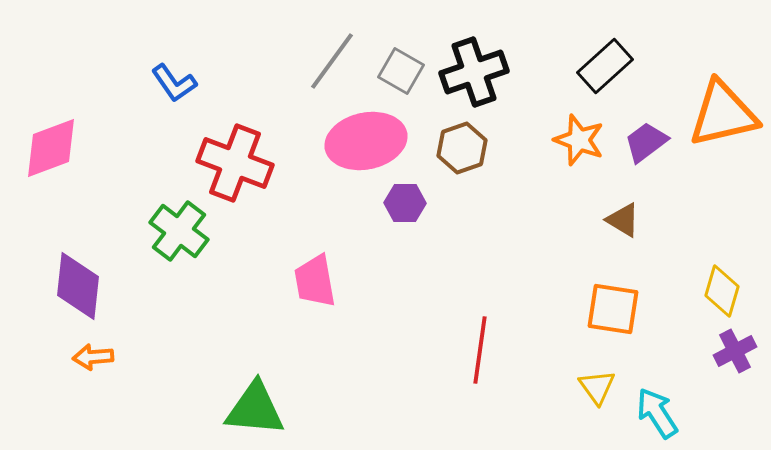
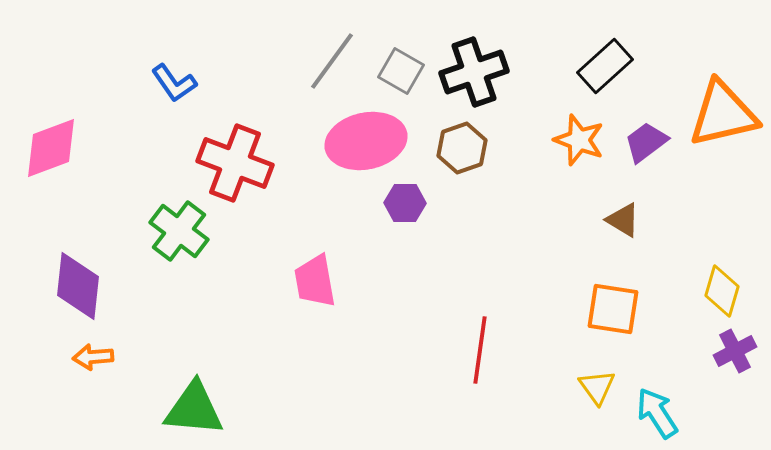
green triangle: moved 61 px left
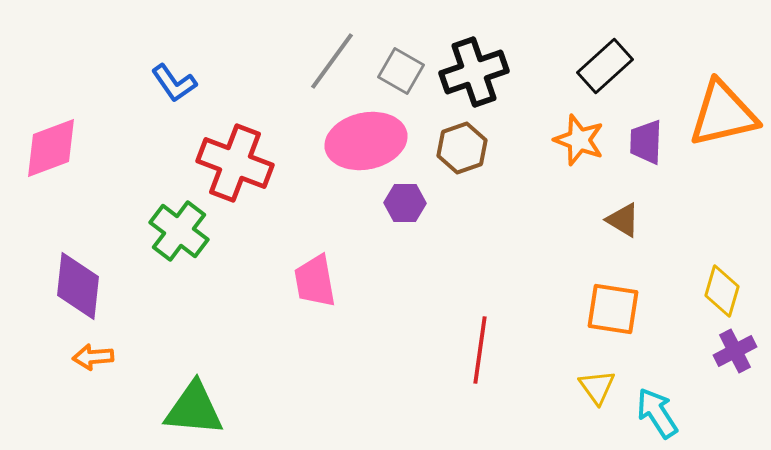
purple trapezoid: rotated 51 degrees counterclockwise
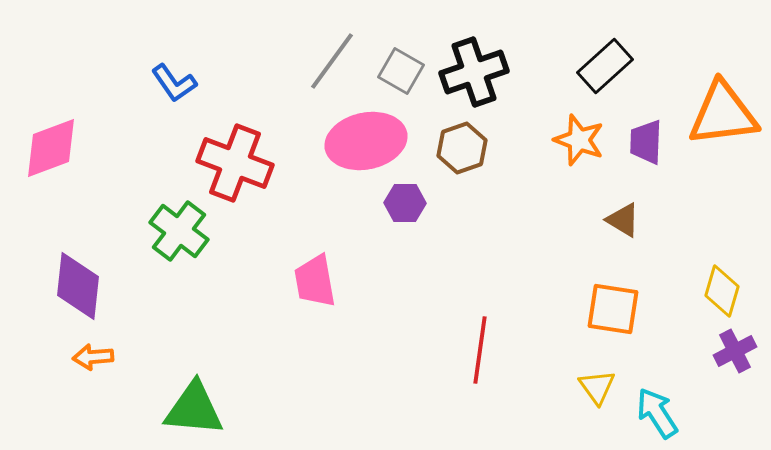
orange triangle: rotated 6 degrees clockwise
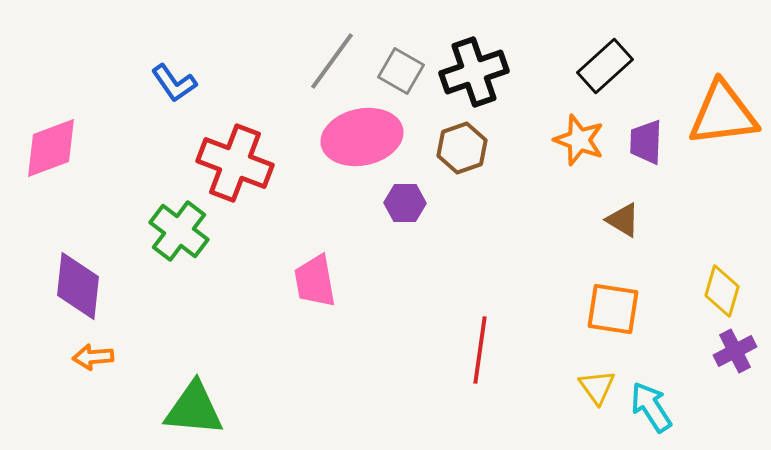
pink ellipse: moved 4 px left, 4 px up
cyan arrow: moved 6 px left, 6 px up
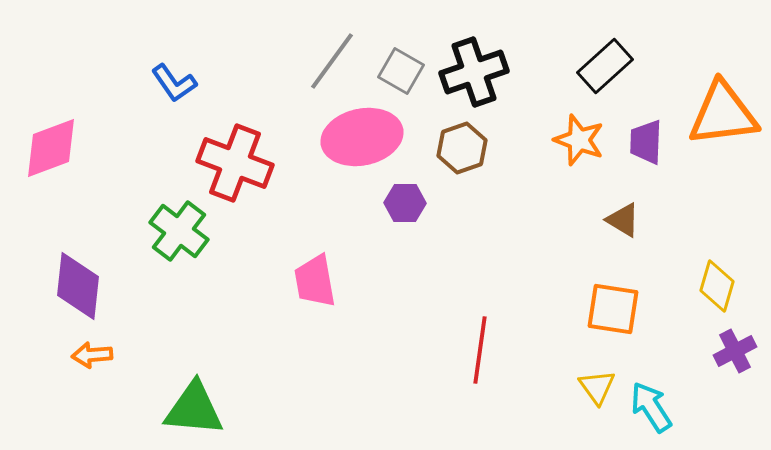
yellow diamond: moved 5 px left, 5 px up
orange arrow: moved 1 px left, 2 px up
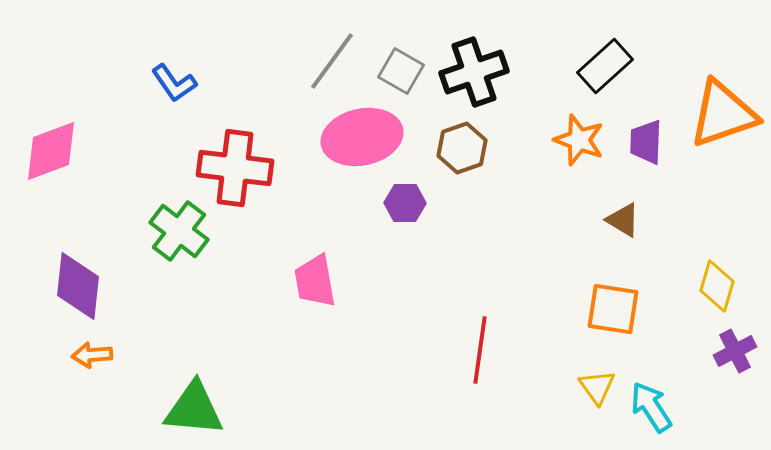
orange triangle: rotated 12 degrees counterclockwise
pink diamond: moved 3 px down
red cross: moved 5 px down; rotated 14 degrees counterclockwise
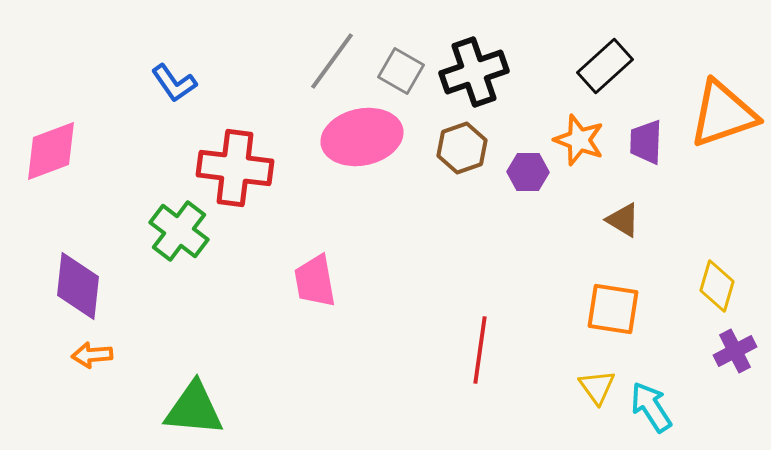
purple hexagon: moved 123 px right, 31 px up
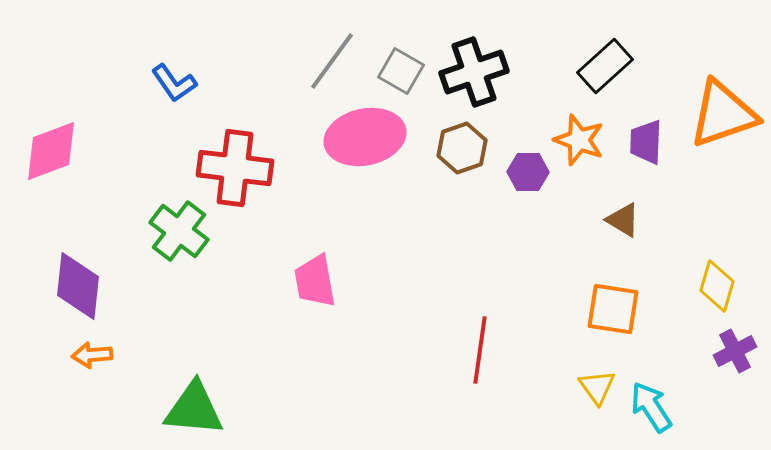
pink ellipse: moved 3 px right
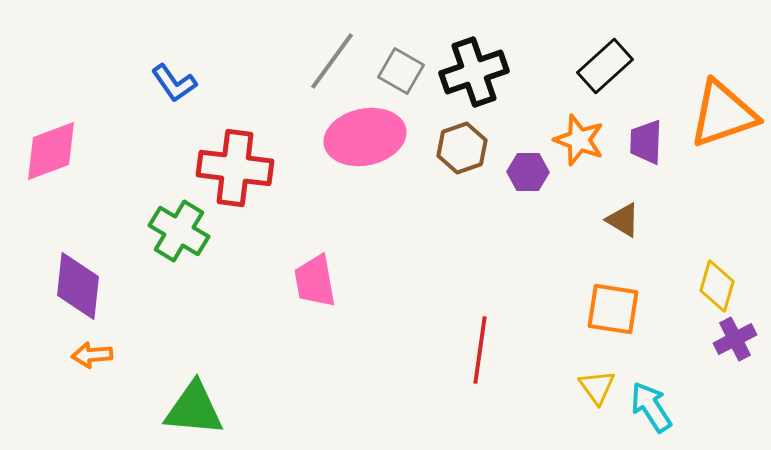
green cross: rotated 6 degrees counterclockwise
purple cross: moved 12 px up
